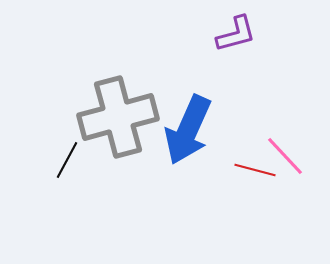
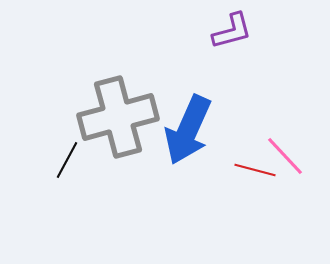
purple L-shape: moved 4 px left, 3 px up
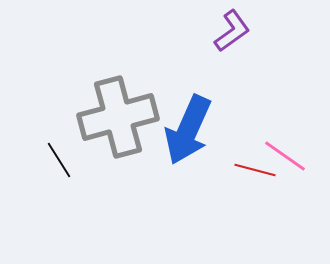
purple L-shape: rotated 21 degrees counterclockwise
pink line: rotated 12 degrees counterclockwise
black line: moved 8 px left; rotated 60 degrees counterclockwise
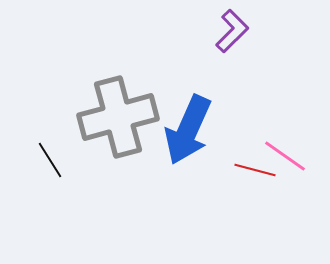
purple L-shape: rotated 9 degrees counterclockwise
black line: moved 9 px left
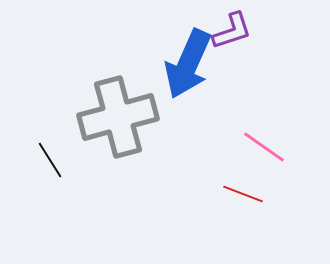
purple L-shape: rotated 27 degrees clockwise
blue arrow: moved 66 px up
pink line: moved 21 px left, 9 px up
red line: moved 12 px left, 24 px down; rotated 6 degrees clockwise
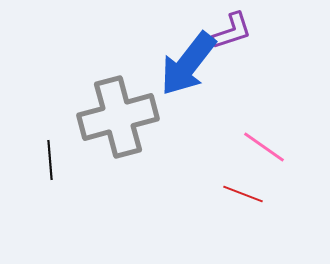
blue arrow: rotated 14 degrees clockwise
black line: rotated 27 degrees clockwise
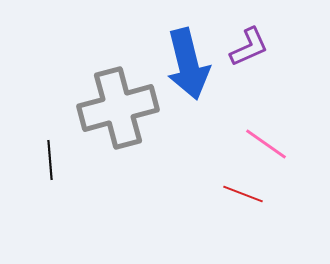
purple L-shape: moved 17 px right, 16 px down; rotated 6 degrees counterclockwise
blue arrow: rotated 52 degrees counterclockwise
gray cross: moved 9 px up
pink line: moved 2 px right, 3 px up
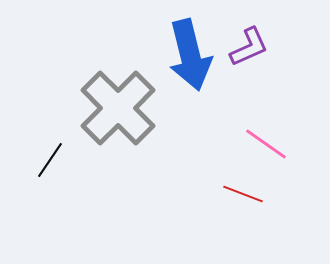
blue arrow: moved 2 px right, 9 px up
gray cross: rotated 30 degrees counterclockwise
black line: rotated 39 degrees clockwise
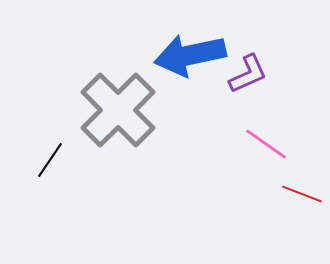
purple L-shape: moved 1 px left, 27 px down
blue arrow: rotated 92 degrees clockwise
gray cross: moved 2 px down
red line: moved 59 px right
